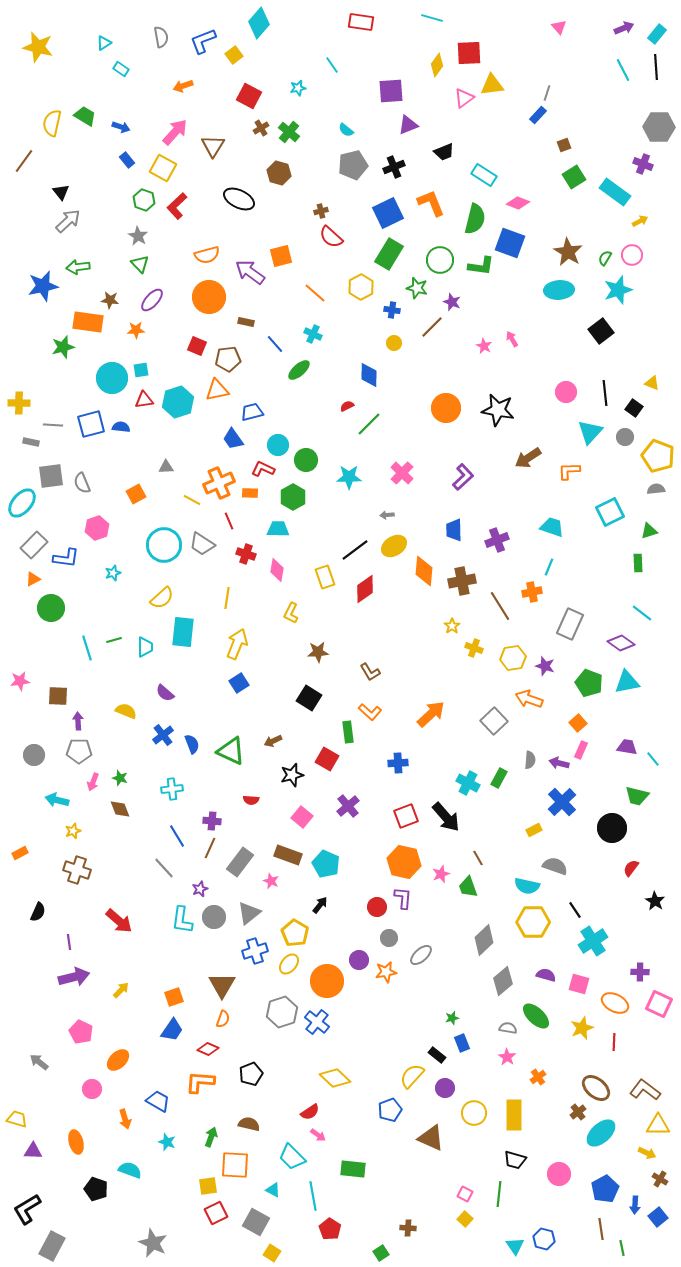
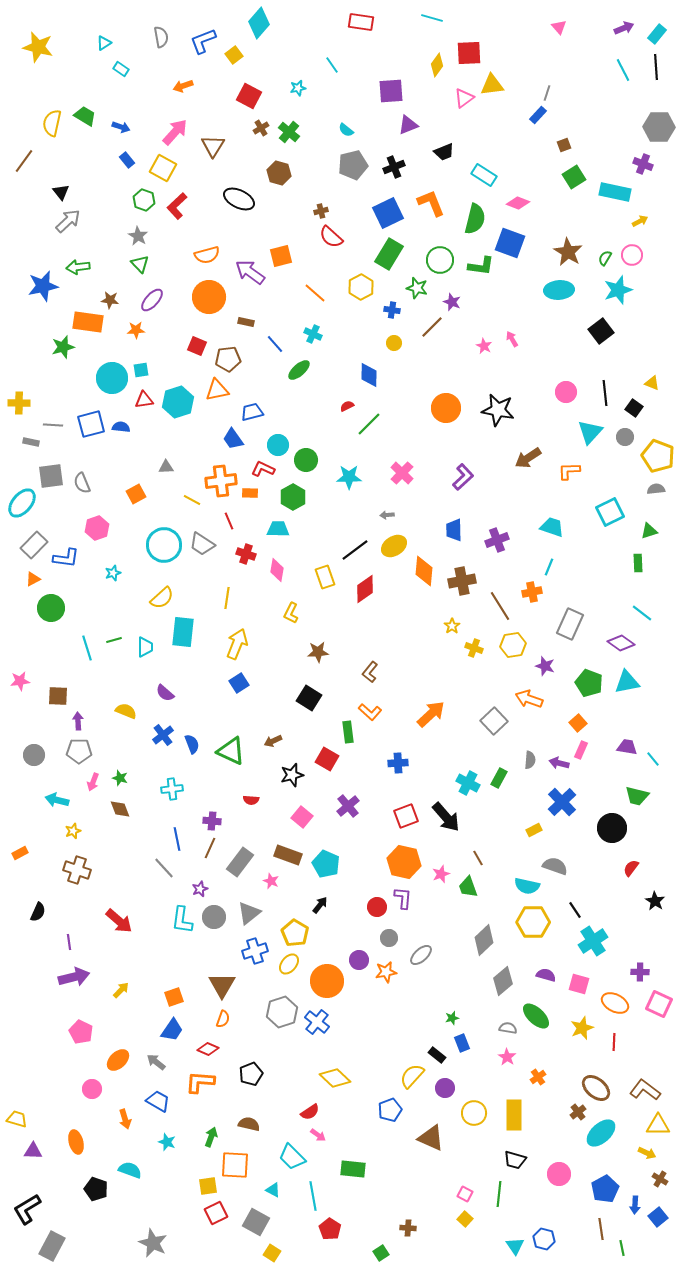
cyan rectangle at (615, 192): rotated 24 degrees counterclockwise
orange cross at (219, 483): moved 2 px right, 2 px up; rotated 16 degrees clockwise
yellow hexagon at (513, 658): moved 13 px up
brown L-shape at (370, 672): rotated 70 degrees clockwise
blue line at (177, 836): moved 3 px down; rotated 20 degrees clockwise
gray arrow at (39, 1062): moved 117 px right
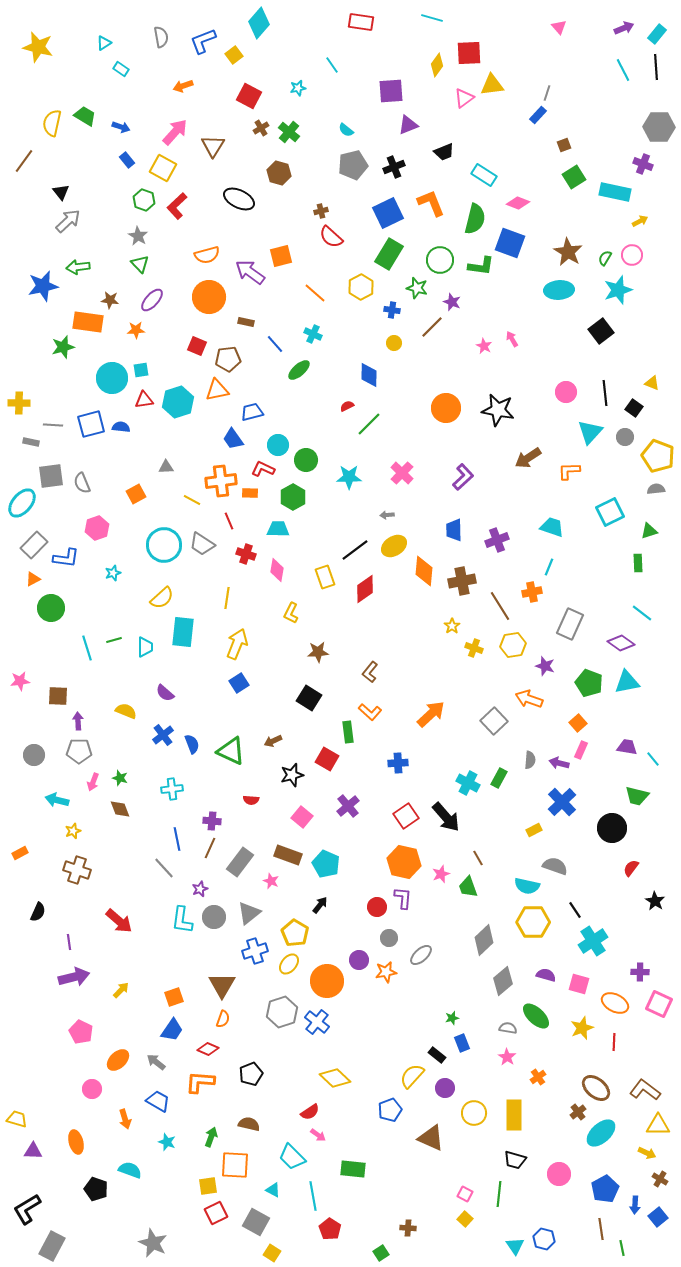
red square at (406, 816): rotated 15 degrees counterclockwise
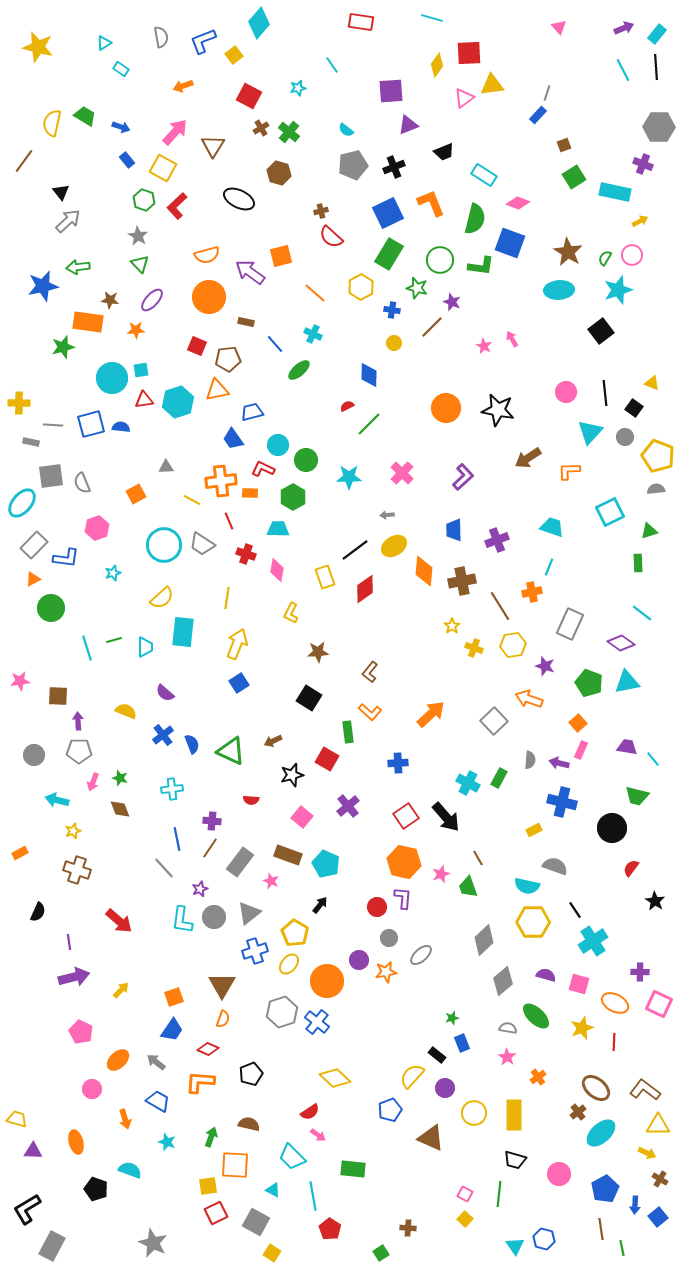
blue cross at (562, 802): rotated 32 degrees counterclockwise
brown line at (210, 848): rotated 10 degrees clockwise
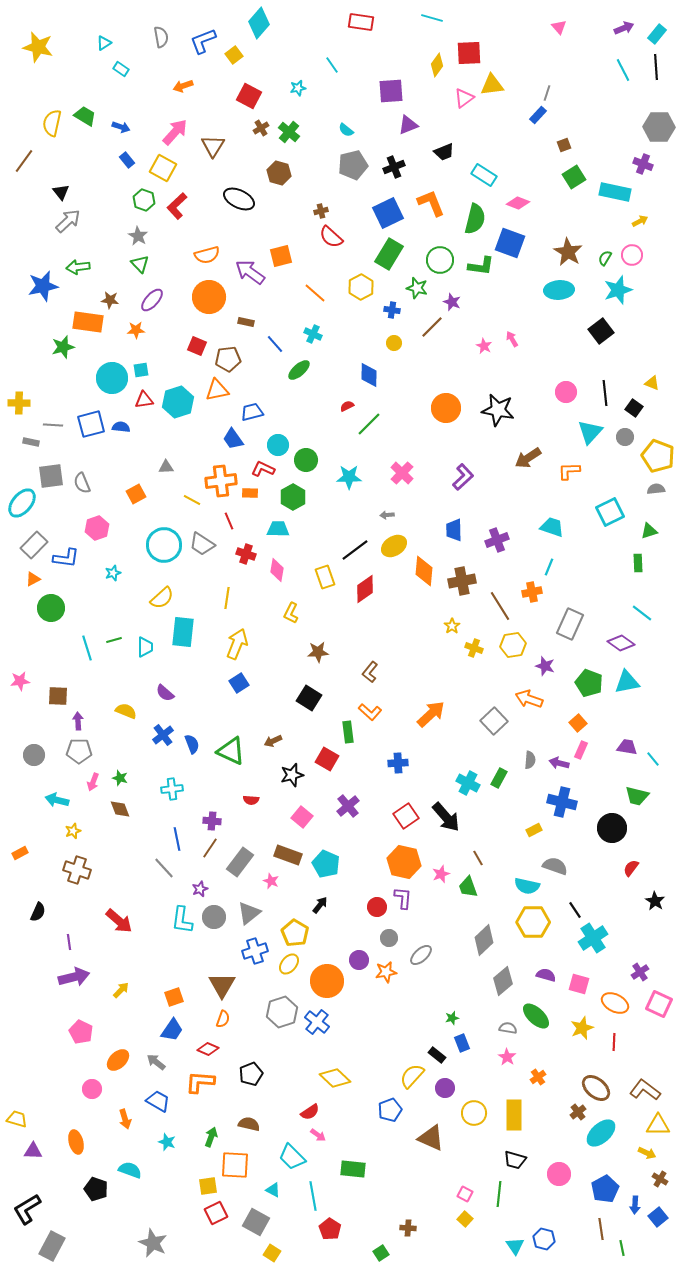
cyan cross at (593, 941): moved 3 px up
purple cross at (640, 972): rotated 36 degrees counterclockwise
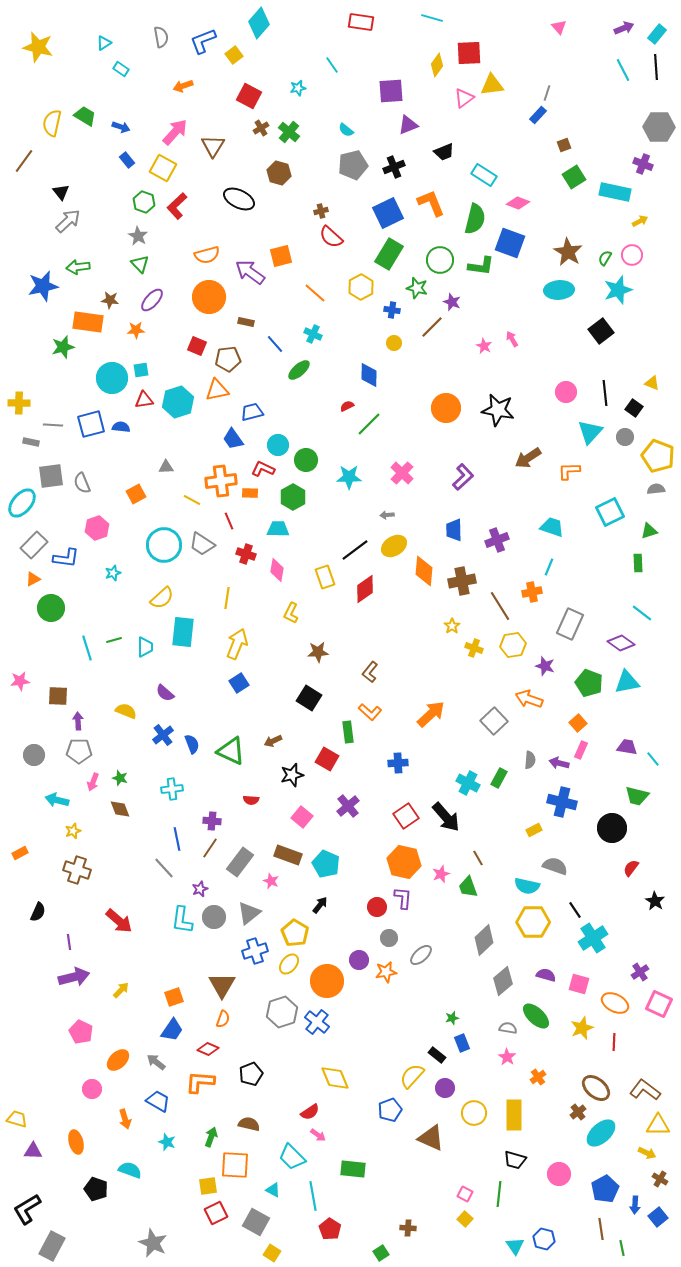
green hexagon at (144, 200): moved 2 px down
yellow diamond at (335, 1078): rotated 24 degrees clockwise
